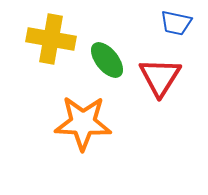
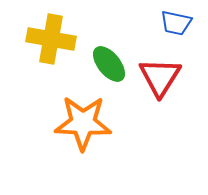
green ellipse: moved 2 px right, 4 px down
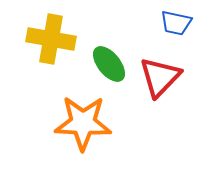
red triangle: rotated 12 degrees clockwise
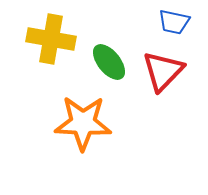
blue trapezoid: moved 2 px left, 1 px up
green ellipse: moved 2 px up
red triangle: moved 3 px right, 6 px up
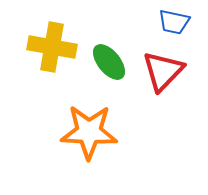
yellow cross: moved 1 px right, 8 px down
orange star: moved 6 px right, 9 px down
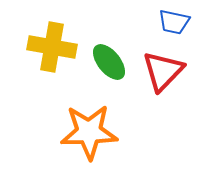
orange star: rotated 4 degrees counterclockwise
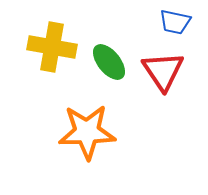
blue trapezoid: moved 1 px right
red triangle: rotated 18 degrees counterclockwise
orange star: moved 2 px left
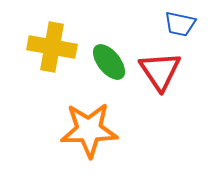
blue trapezoid: moved 5 px right, 2 px down
red triangle: moved 3 px left
orange star: moved 2 px right, 2 px up
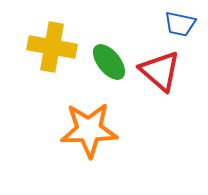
red triangle: rotated 15 degrees counterclockwise
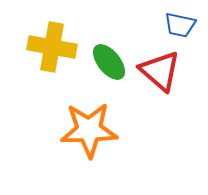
blue trapezoid: moved 1 px down
